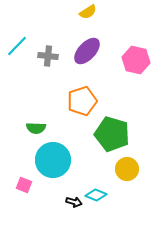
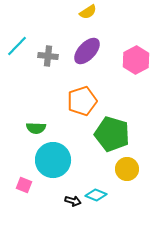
pink hexagon: rotated 20 degrees clockwise
black arrow: moved 1 px left, 1 px up
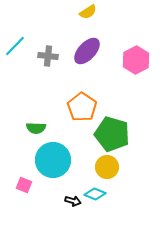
cyan line: moved 2 px left
orange pentagon: moved 6 px down; rotated 20 degrees counterclockwise
yellow circle: moved 20 px left, 2 px up
cyan diamond: moved 1 px left, 1 px up
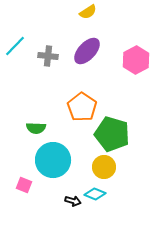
yellow circle: moved 3 px left
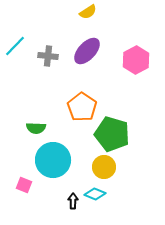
black arrow: rotated 105 degrees counterclockwise
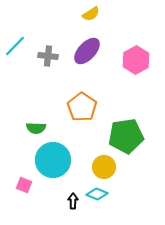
yellow semicircle: moved 3 px right, 2 px down
green pentagon: moved 14 px right, 2 px down; rotated 24 degrees counterclockwise
cyan diamond: moved 2 px right
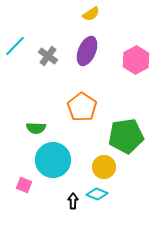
purple ellipse: rotated 20 degrees counterclockwise
gray cross: rotated 30 degrees clockwise
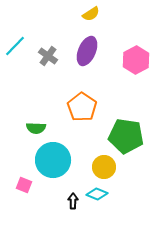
green pentagon: rotated 16 degrees clockwise
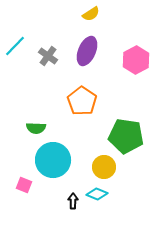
orange pentagon: moved 6 px up
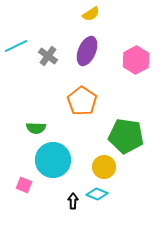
cyan line: moved 1 px right; rotated 20 degrees clockwise
